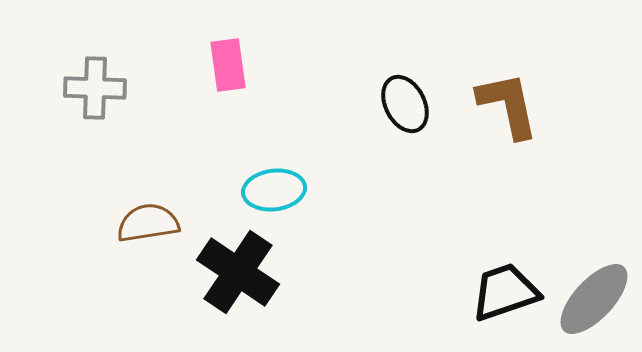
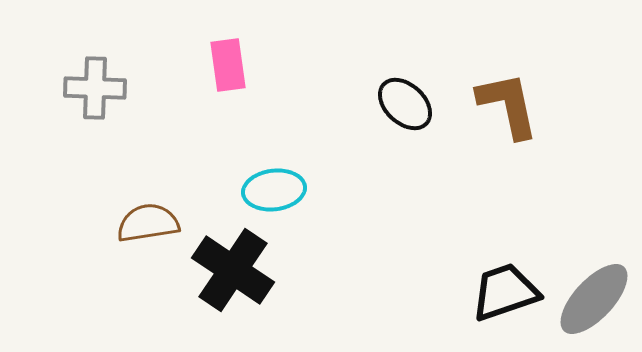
black ellipse: rotated 20 degrees counterclockwise
black cross: moved 5 px left, 2 px up
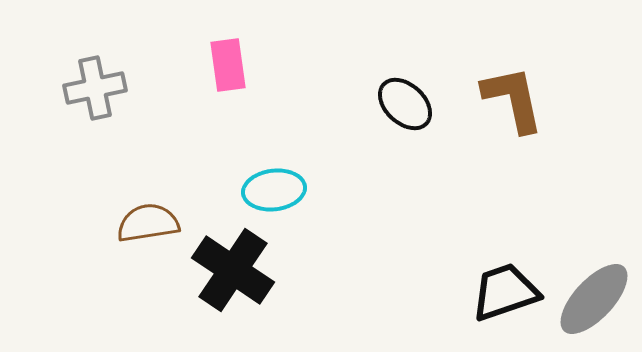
gray cross: rotated 14 degrees counterclockwise
brown L-shape: moved 5 px right, 6 px up
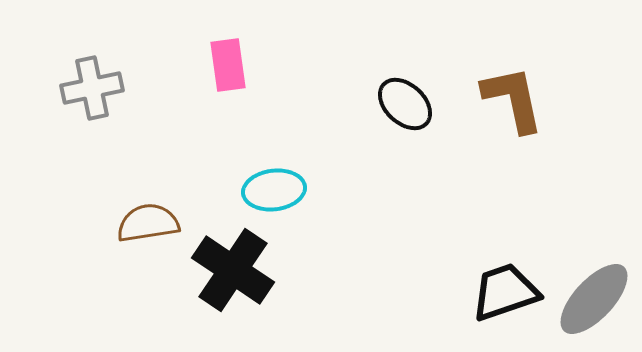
gray cross: moved 3 px left
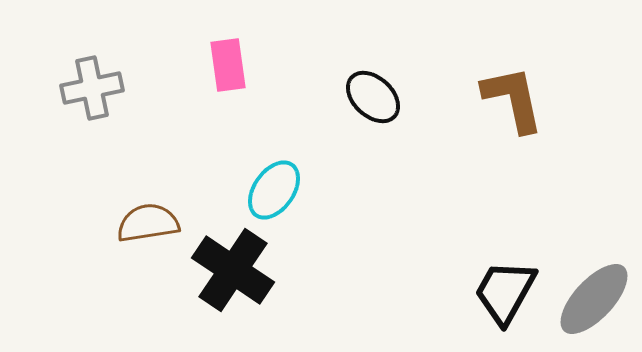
black ellipse: moved 32 px left, 7 px up
cyan ellipse: rotated 48 degrees counterclockwise
black trapezoid: rotated 42 degrees counterclockwise
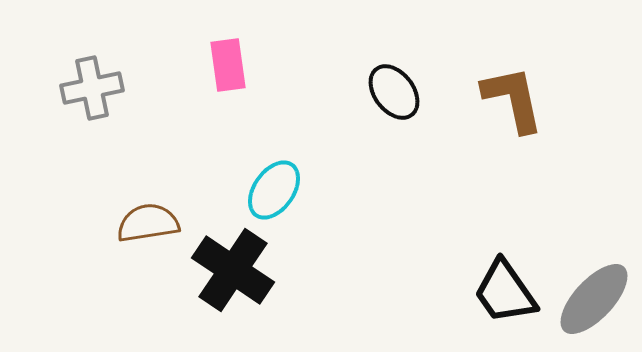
black ellipse: moved 21 px right, 5 px up; rotated 10 degrees clockwise
black trapezoid: rotated 64 degrees counterclockwise
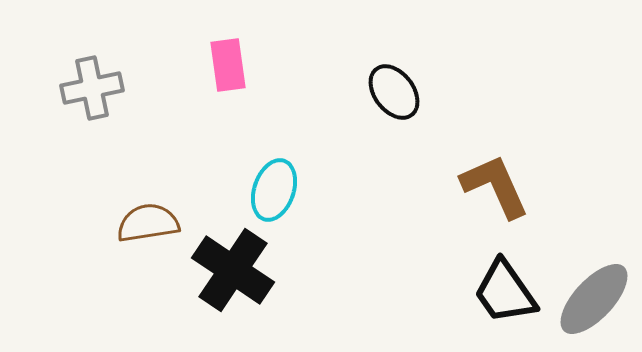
brown L-shape: moved 18 px left, 87 px down; rotated 12 degrees counterclockwise
cyan ellipse: rotated 16 degrees counterclockwise
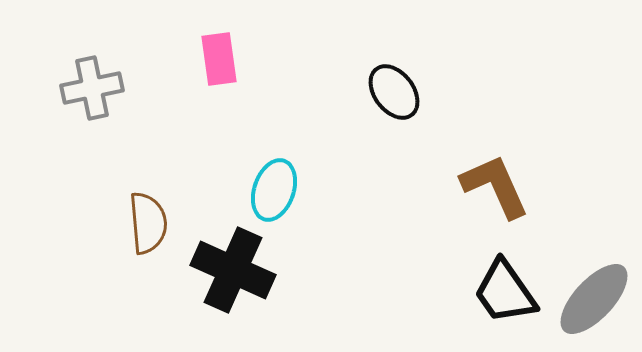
pink rectangle: moved 9 px left, 6 px up
brown semicircle: rotated 94 degrees clockwise
black cross: rotated 10 degrees counterclockwise
